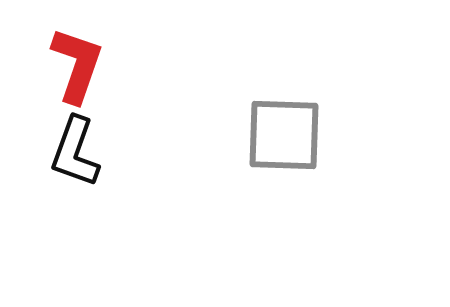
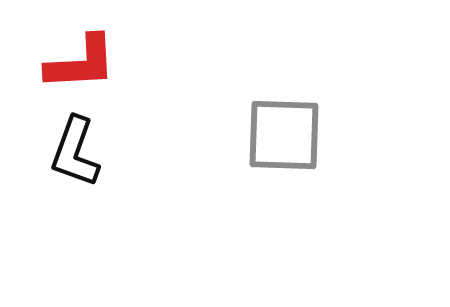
red L-shape: moved 4 px right, 2 px up; rotated 68 degrees clockwise
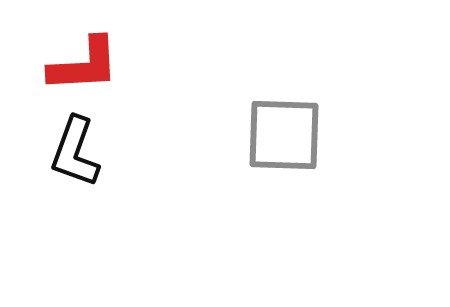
red L-shape: moved 3 px right, 2 px down
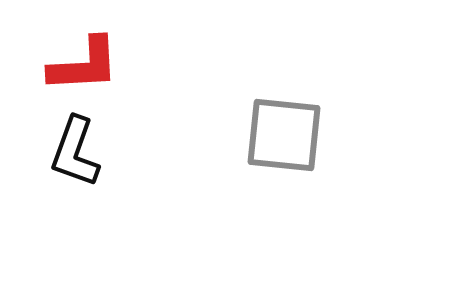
gray square: rotated 4 degrees clockwise
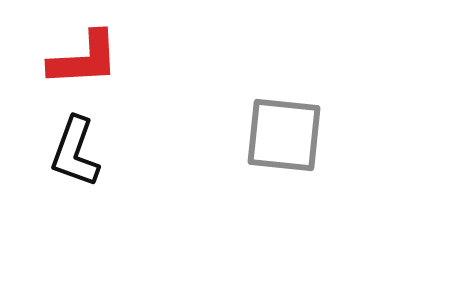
red L-shape: moved 6 px up
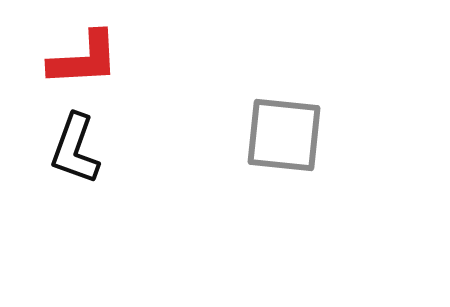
black L-shape: moved 3 px up
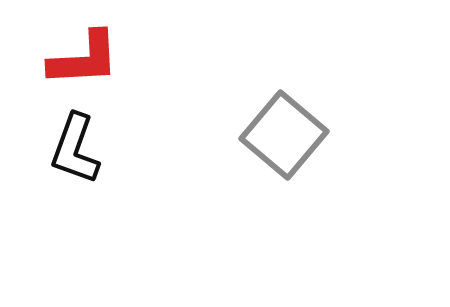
gray square: rotated 34 degrees clockwise
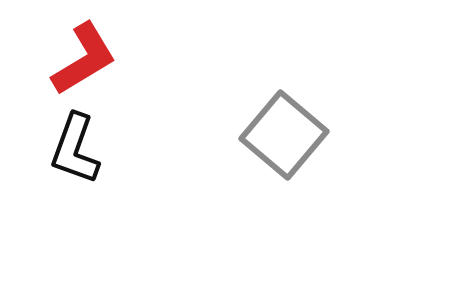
red L-shape: rotated 28 degrees counterclockwise
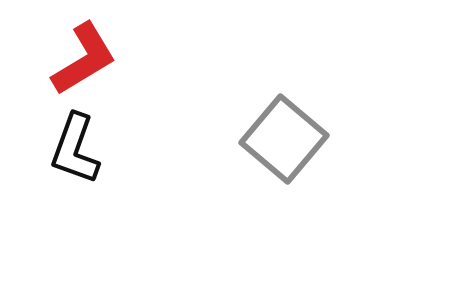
gray square: moved 4 px down
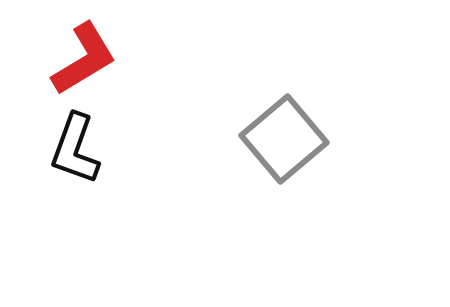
gray square: rotated 10 degrees clockwise
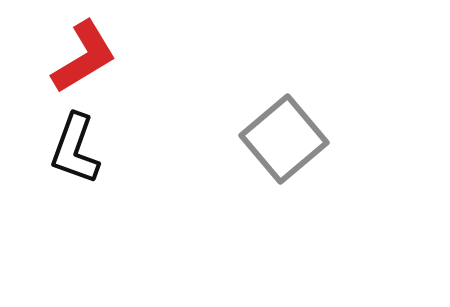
red L-shape: moved 2 px up
